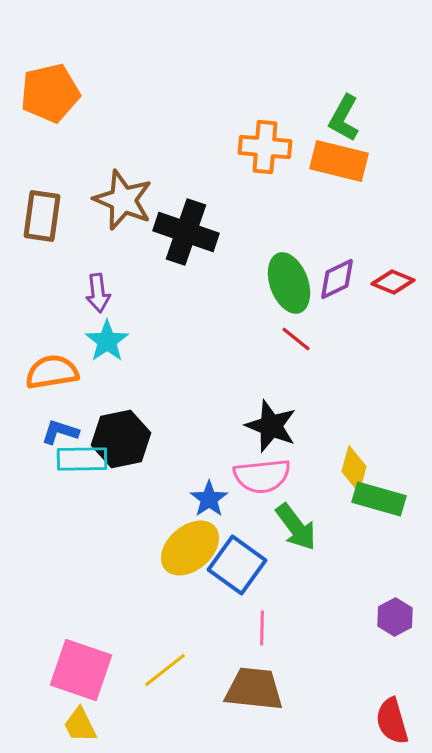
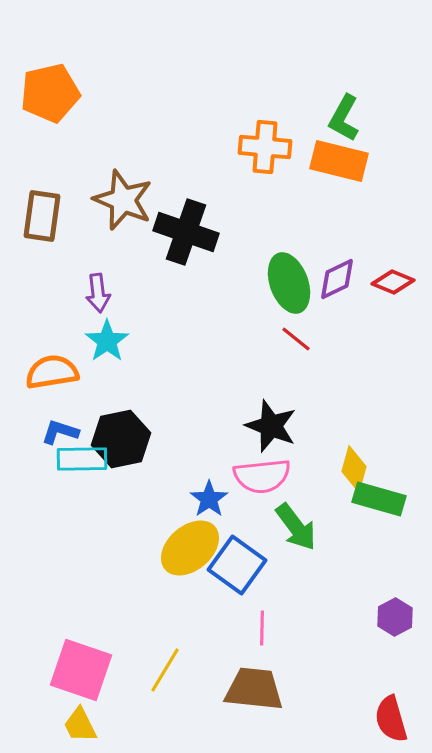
yellow line: rotated 21 degrees counterclockwise
red semicircle: moved 1 px left, 2 px up
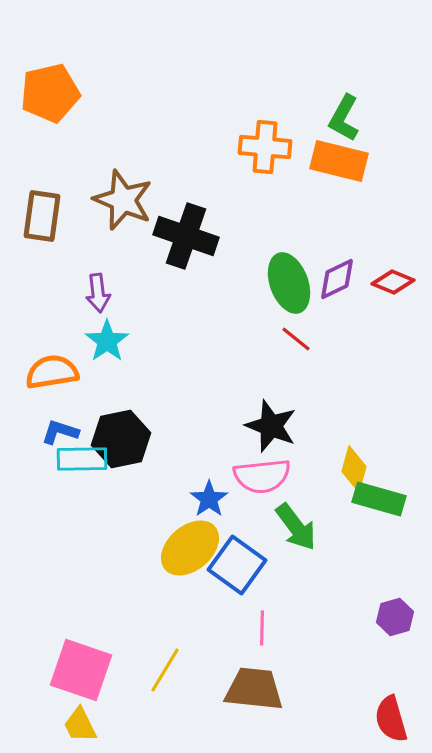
black cross: moved 4 px down
purple hexagon: rotated 12 degrees clockwise
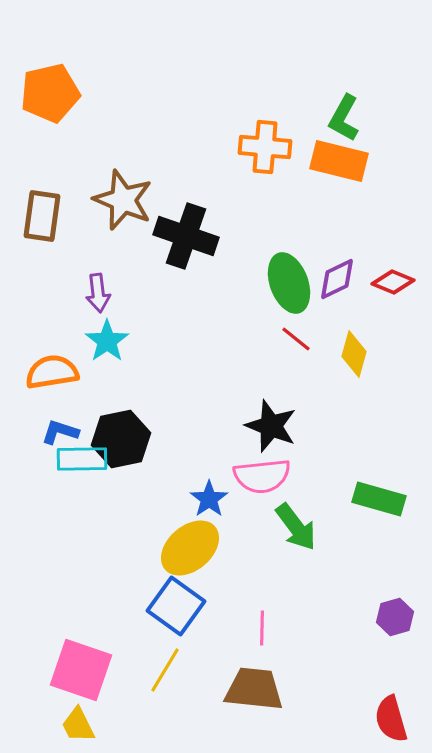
yellow diamond: moved 115 px up
blue square: moved 61 px left, 41 px down
yellow trapezoid: moved 2 px left
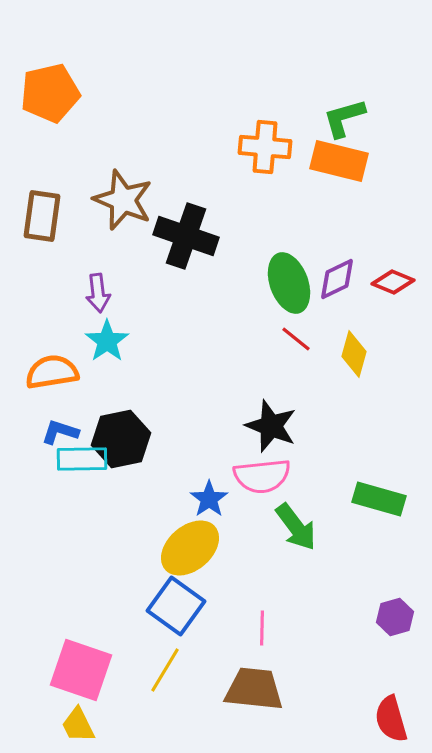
green L-shape: rotated 45 degrees clockwise
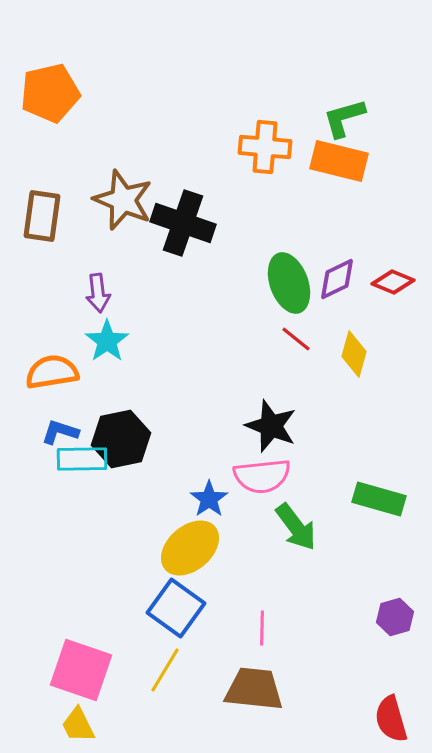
black cross: moved 3 px left, 13 px up
blue square: moved 2 px down
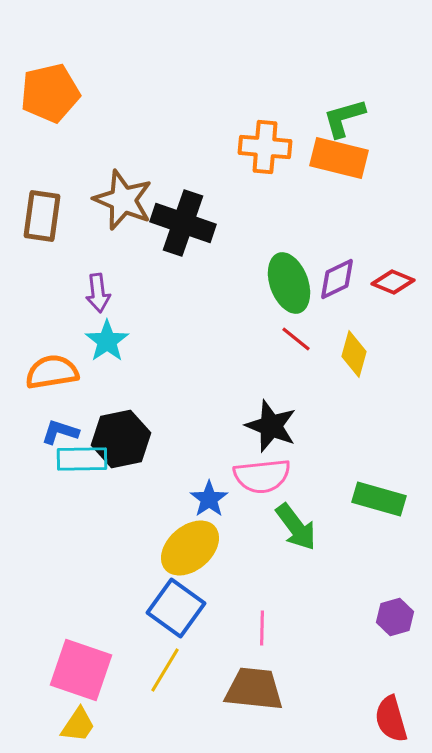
orange rectangle: moved 3 px up
yellow trapezoid: rotated 120 degrees counterclockwise
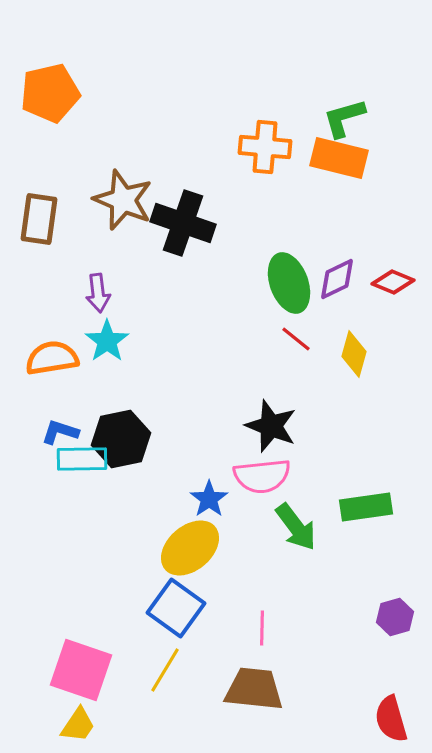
brown rectangle: moved 3 px left, 3 px down
orange semicircle: moved 14 px up
green rectangle: moved 13 px left, 8 px down; rotated 24 degrees counterclockwise
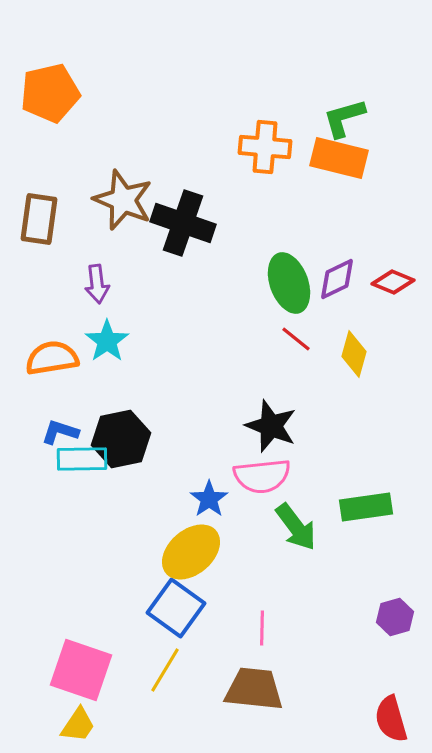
purple arrow: moved 1 px left, 9 px up
yellow ellipse: moved 1 px right, 4 px down
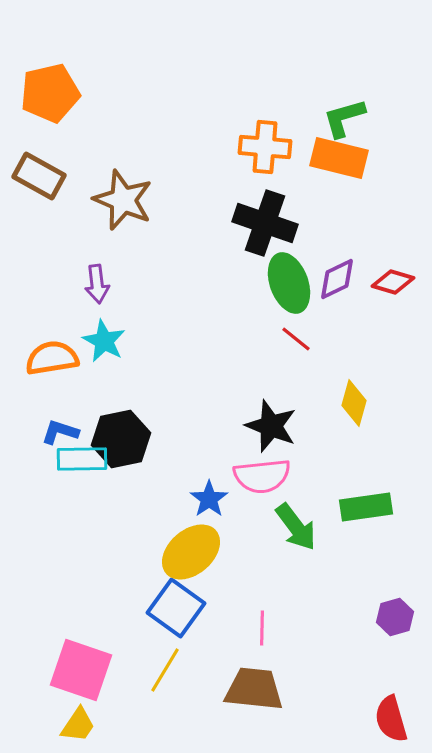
brown rectangle: moved 43 px up; rotated 69 degrees counterclockwise
black cross: moved 82 px right
red diamond: rotated 6 degrees counterclockwise
cyan star: moved 3 px left; rotated 9 degrees counterclockwise
yellow diamond: moved 49 px down
